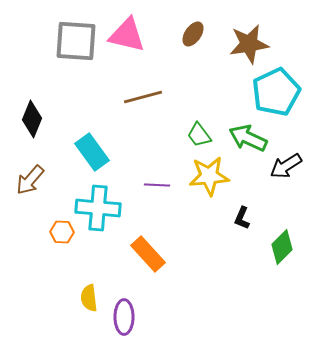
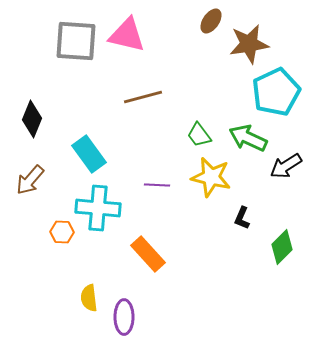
brown ellipse: moved 18 px right, 13 px up
cyan rectangle: moved 3 px left, 2 px down
yellow star: moved 2 px right, 1 px down; rotated 18 degrees clockwise
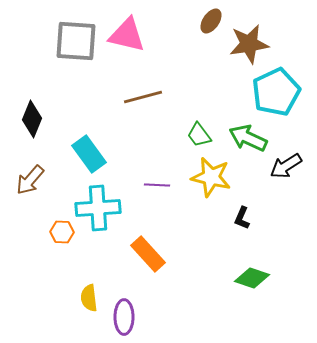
cyan cross: rotated 9 degrees counterclockwise
green diamond: moved 30 px left, 31 px down; rotated 64 degrees clockwise
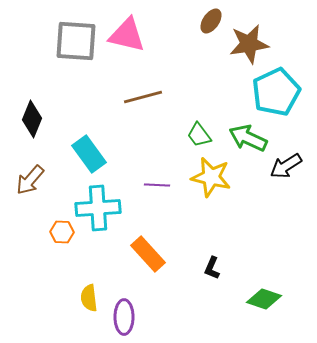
black L-shape: moved 30 px left, 50 px down
green diamond: moved 12 px right, 21 px down
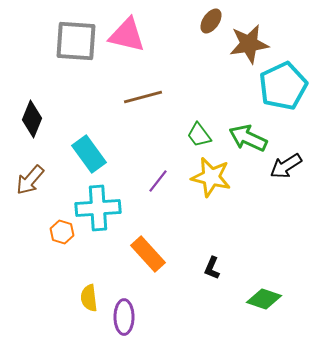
cyan pentagon: moved 7 px right, 6 px up
purple line: moved 1 px right, 4 px up; rotated 55 degrees counterclockwise
orange hexagon: rotated 15 degrees clockwise
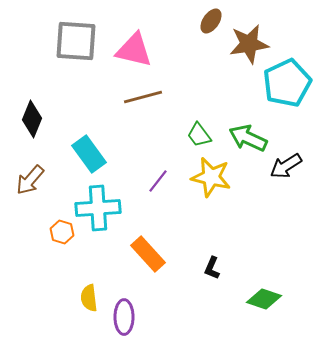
pink triangle: moved 7 px right, 15 px down
cyan pentagon: moved 4 px right, 3 px up
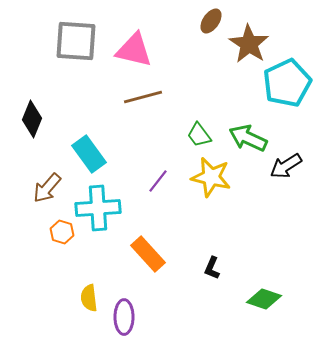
brown star: rotated 30 degrees counterclockwise
brown arrow: moved 17 px right, 8 px down
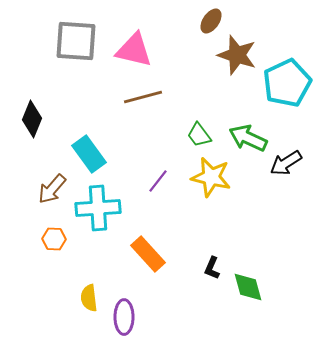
brown star: moved 12 px left, 11 px down; rotated 15 degrees counterclockwise
black arrow: moved 3 px up
brown arrow: moved 5 px right, 1 px down
orange hexagon: moved 8 px left, 7 px down; rotated 15 degrees counterclockwise
green diamond: moved 16 px left, 12 px up; rotated 56 degrees clockwise
